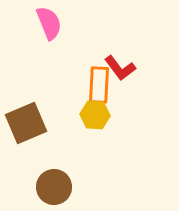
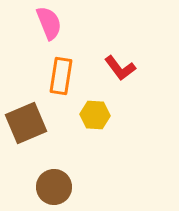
orange rectangle: moved 38 px left, 9 px up; rotated 6 degrees clockwise
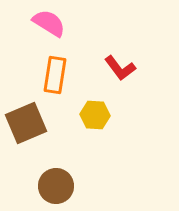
pink semicircle: rotated 36 degrees counterclockwise
orange rectangle: moved 6 px left, 1 px up
brown circle: moved 2 px right, 1 px up
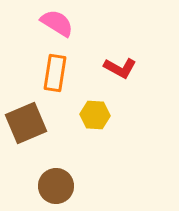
pink semicircle: moved 8 px right
red L-shape: rotated 24 degrees counterclockwise
orange rectangle: moved 2 px up
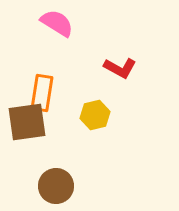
orange rectangle: moved 13 px left, 20 px down
yellow hexagon: rotated 16 degrees counterclockwise
brown square: moved 1 px right, 1 px up; rotated 15 degrees clockwise
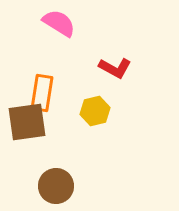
pink semicircle: moved 2 px right
red L-shape: moved 5 px left
yellow hexagon: moved 4 px up
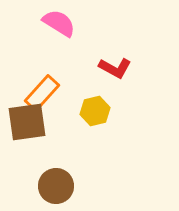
orange rectangle: rotated 33 degrees clockwise
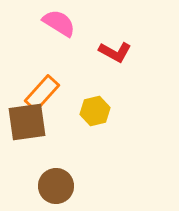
red L-shape: moved 16 px up
